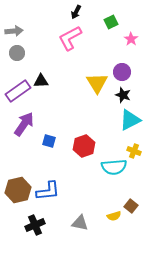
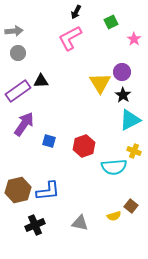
pink star: moved 3 px right
gray circle: moved 1 px right
yellow triangle: moved 3 px right
black star: rotated 14 degrees clockwise
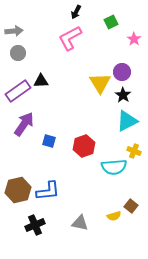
cyan triangle: moved 3 px left, 1 px down
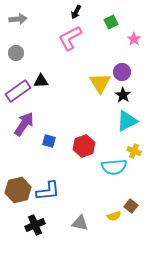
gray arrow: moved 4 px right, 12 px up
gray circle: moved 2 px left
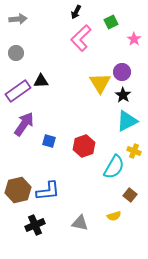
pink L-shape: moved 11 px right; rotated 16 degrees counterclockwise
cyan semicircle: rotated 55 degrees counterclockwise
brown square: moved 1 px left, 11 px up
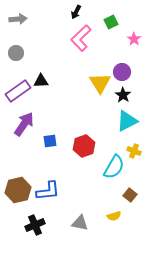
blue square: moved 1 px right; rotated 24 degrees counterclockwise
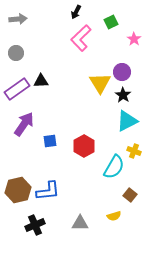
purple rectangle: moved 1 px left, 2 px up
red hexagon: rotated 10 degrees counterclockwise
gray triangle: rotated 12 degrees counterclockwise
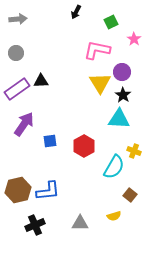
pink L-shape: moved 16 px right, 12 px down; rotated 56 degrees clockwise
cyan triangle: moved 8 px left, 2 px up; rotated 30 degrees clockwise
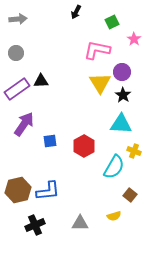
green square: moved 1 px right
cyan triangle: moved 2 px right, 5 px down
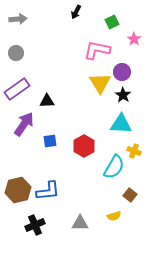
black triangle: moved 6 px right, 20 px down
